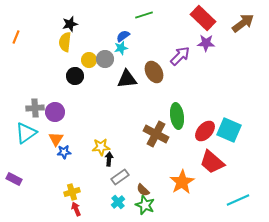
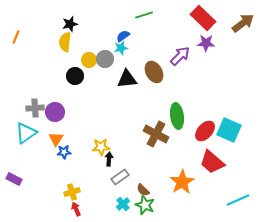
cyan cross: moved 5 px right, 2 px down
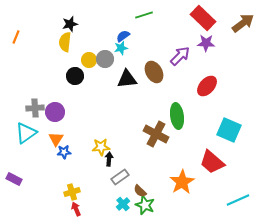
red ellipse: moved 2 px right, 45 px up
brown semicircle: moved 3 px left, 1 px down
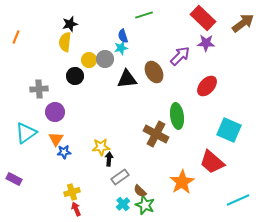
blue semicircle: rotated 72 degrees counterclockwise
gray cross: moved 4 px right, 19 px up
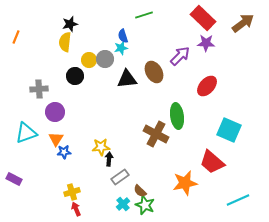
cyan triangle: rotated 15 degrees clockwise
orange star: moved 3 px right, 1 px down; rotated 20 degrees clockwise
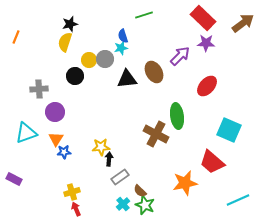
yellow semicircle: rotated 12 degrees clockwise
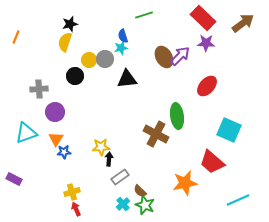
brown ellipse: moved 10 px right, 15 px up
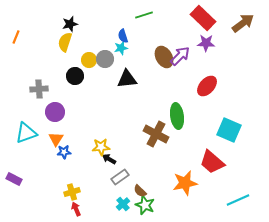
black arrow: rotated 64 degrees counterclockwise
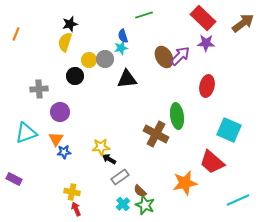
orange line: moved 3 px up
red ellipse: rotated 30 degrees counterclockwise
purple circle: moved 5 px right
yellow cross: rotated 28 degrees clockwise
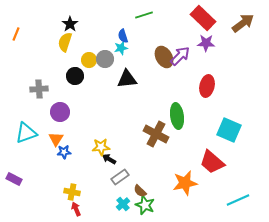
black star: rotated 21 degrees counterclockwise
